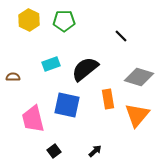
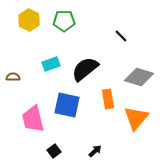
orange triangle: moved 1 px left, 3 px down
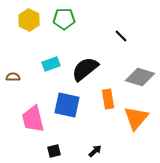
green pentagon: moved 2 px up
gray diamond: moved 1 px right
black square: rotated 24 degrees clockwise
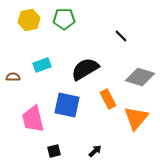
yellow hexagon: rotated 20 degrees clockwise
cyan rectangle: moved 9 px left, 1 px down
black semicircle: rotated 8 degrees clockwise
orange rectangle: rotated 18 degrees counterclockwise
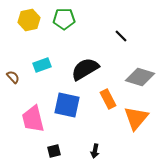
brown semicircle: rotated 48 degrees clockwise
black arrow: rotated 144 degrees clockwise
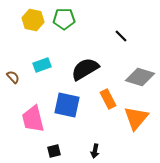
yellow hexagon: moved 4 px right; rotated 25 degrees clockwise
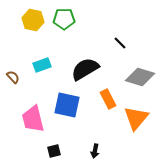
black line: moved 1 px left, 7 px down
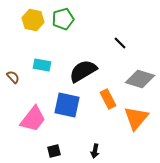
green pentagon: moved 1 px left; rotated 15 degrees counterclockwise
cyan rectangle: rotated 30 degrees clockwise
black semicircle: moved 2 px left, 2 px down
gray diamond: moved 2 px down
pink trapezoid: rotated 128 degrees counterclockwise
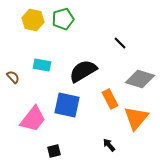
orange rectangle: moved 2 px right
black arrow: moved 14 px right, 6 px up; rotated 128 degrees clockwise
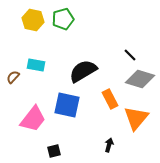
black line: moved 10 px right, 12 px down
cyan rectangle: moved 6 px left
brown semicircle: rotated 96 degrees counterclockwise
black arrow: rotated 56 degrees clockwise
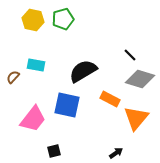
orange rectangle: rotated 36 degrees counterclockwise
black arrow: moved 7 px right, 8 px down; rotated 40 degrees clockwise
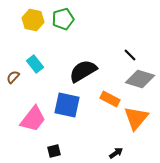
cyan rectangle: moved 1 px left, 1 px up; rotated 42 degrees clockwise
